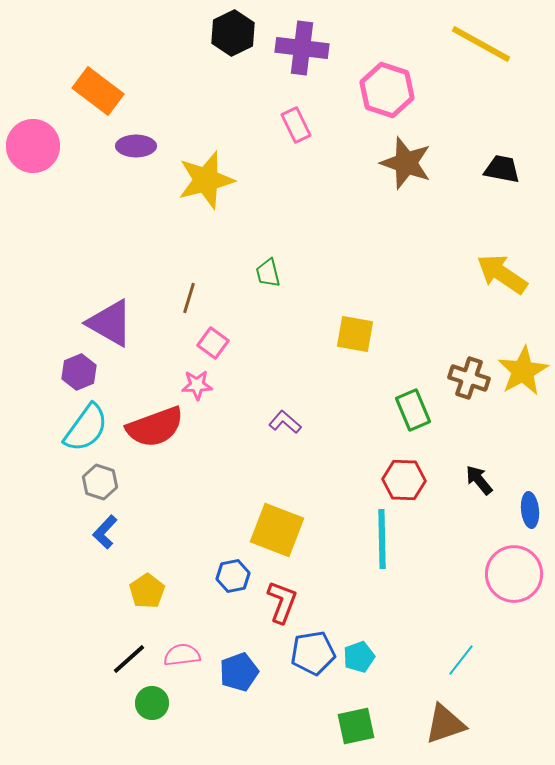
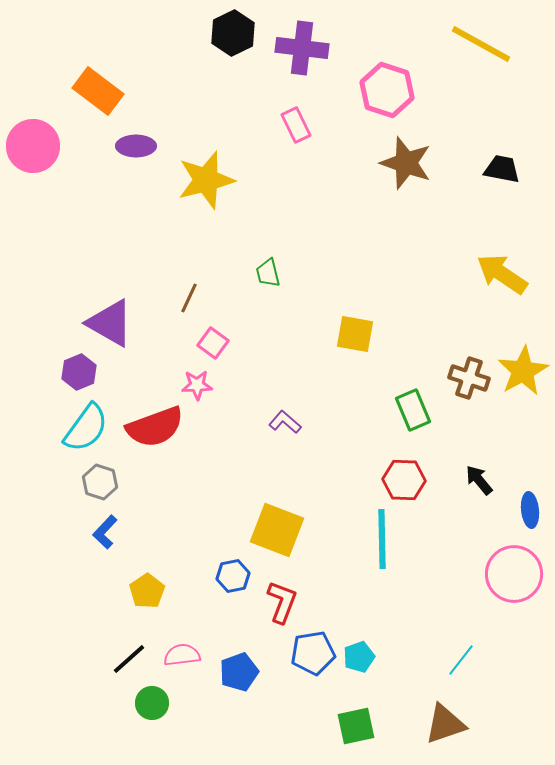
brown line at (189, 298): rotated 8 degrees clockwise
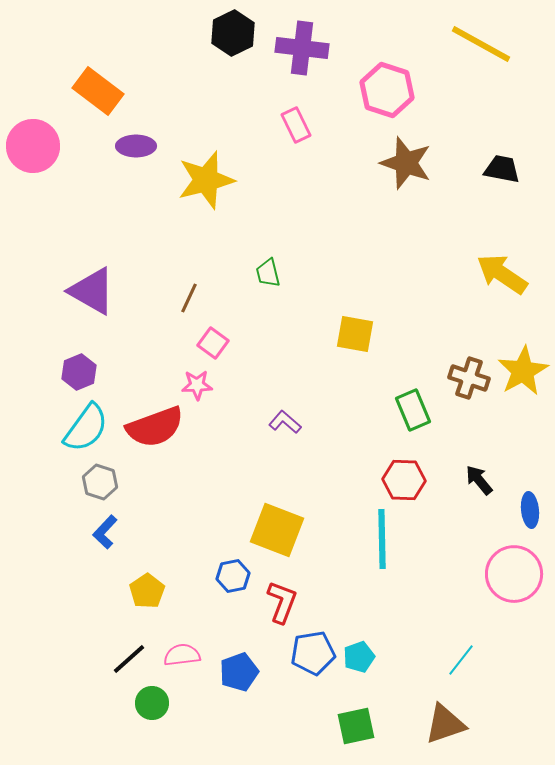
purple triangle at (110, 323): moved 18 px left, 32 px up
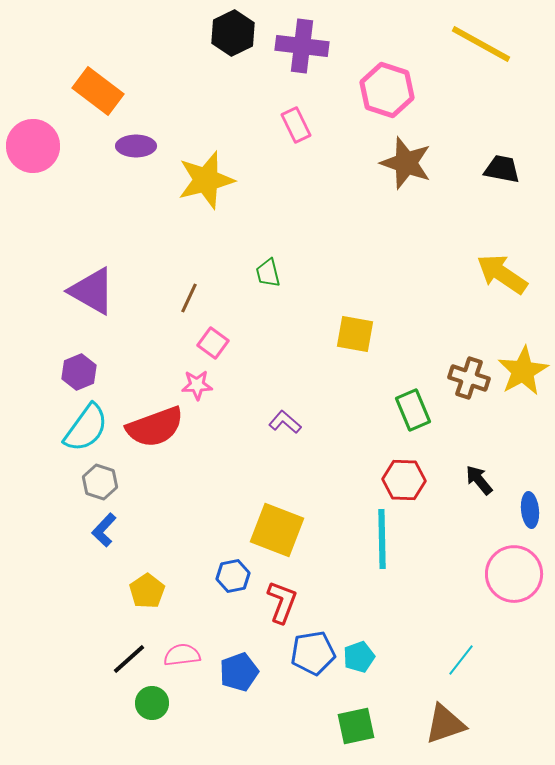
purple cross at (302, 48): moved 2 px up
blue L-shape at (105, 532): moved 1 px left, 2 px up
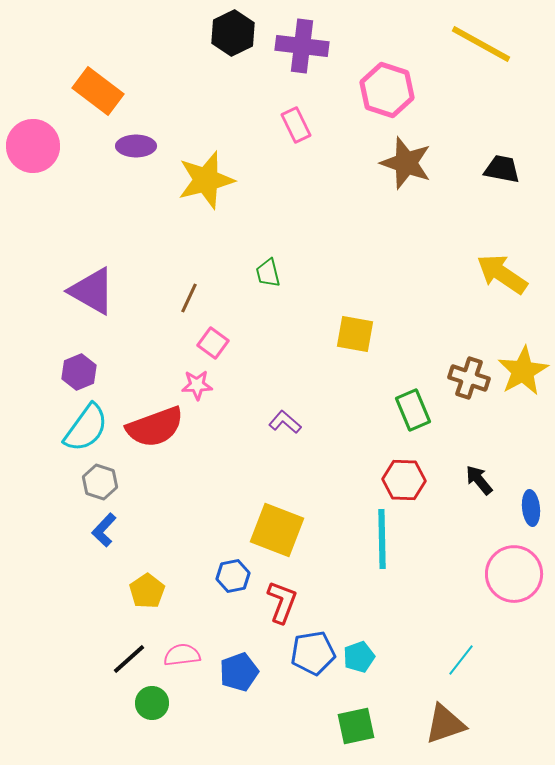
blue ellipse at (530, 510): moved 1 px right, 2 px up
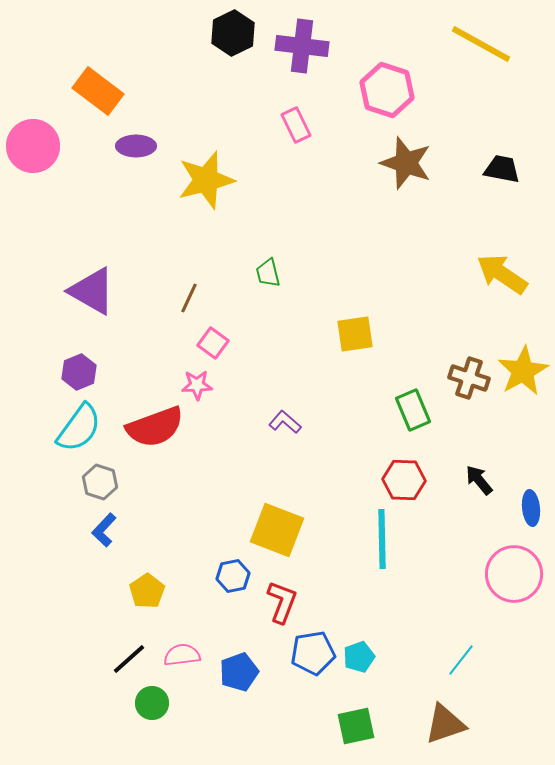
yellow square at (355, 334): rotated 18 degrees counterclockwise
cyan semicircle at (86, 428): moved 7 px left
